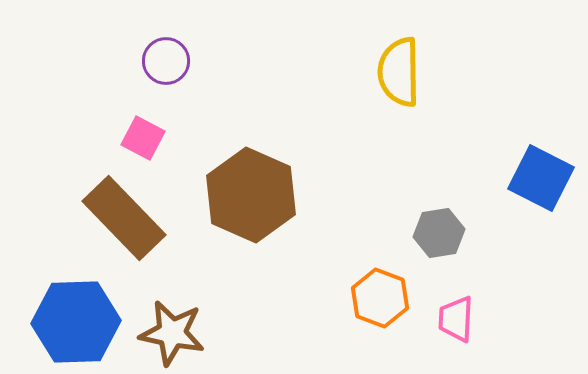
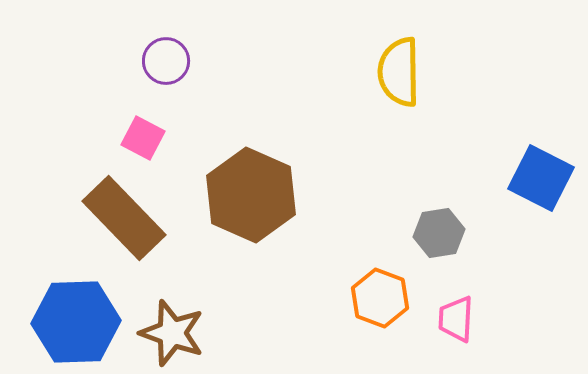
brown star: rotated 8 degrees clockwise
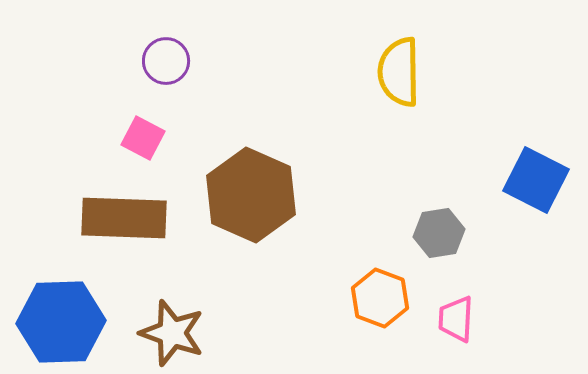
blue square: moved 5 px left, 2 px down
brown rectangle: rotated 44 degrees counterclockwise
blue hexagon: moved 15 px left
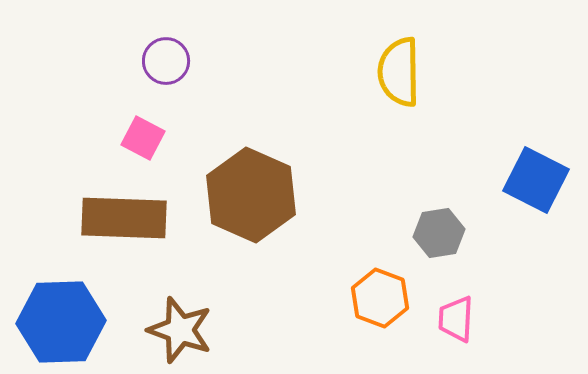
brown star: moved 8 px right, 3 px up
